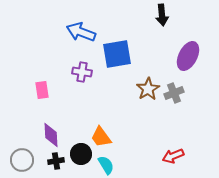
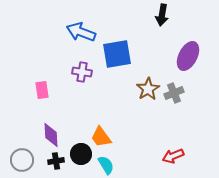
black arrow: rotated 15 degrees clockwise
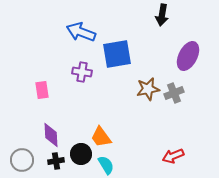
brown star: rotated 20 degrees clockwise
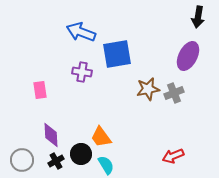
black arrow: moved 36 px right, 2 px down
pink rectangle: moved 2 px left
black cross: rotated 21 degrees counterclockwise
